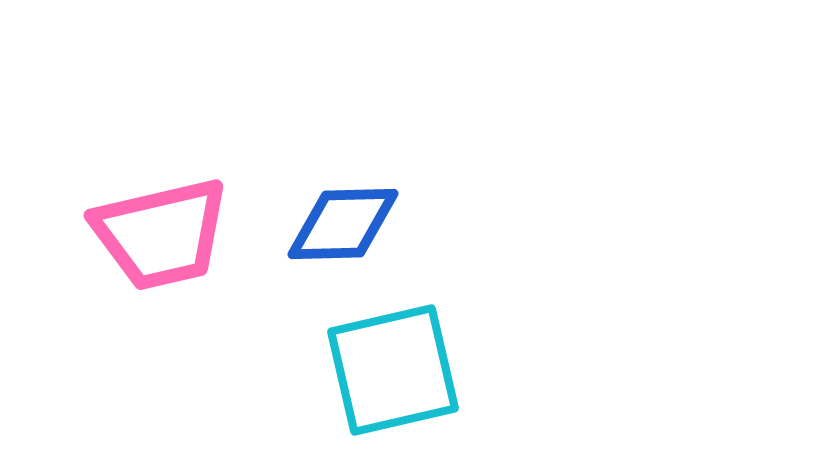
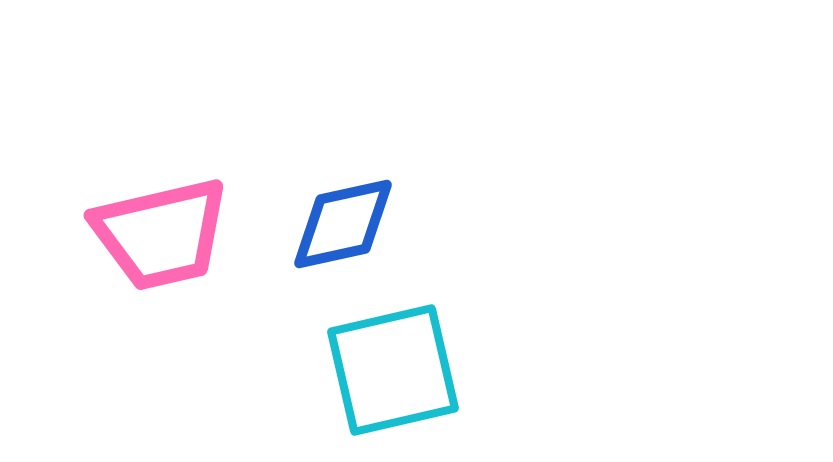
blue diamond: rotated 11 degrees counterclockwise
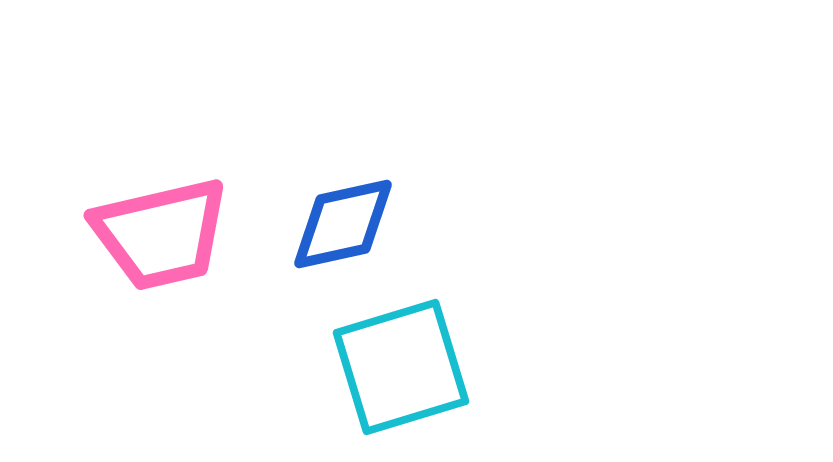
cyan square: moved 8 px right, 3 px up; rotated 4 degrees counterclockwise
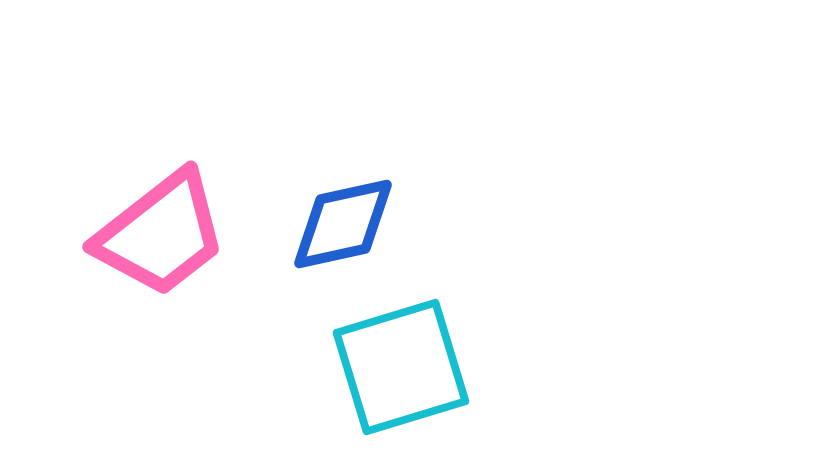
pink trapezoid: rotated 25 degrees counterclockwise
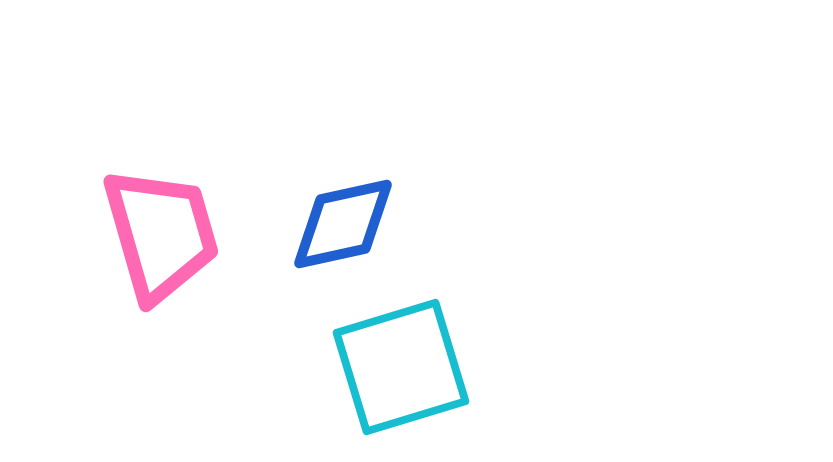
pink trapezoid: rotated 68 degrees counterclockwise
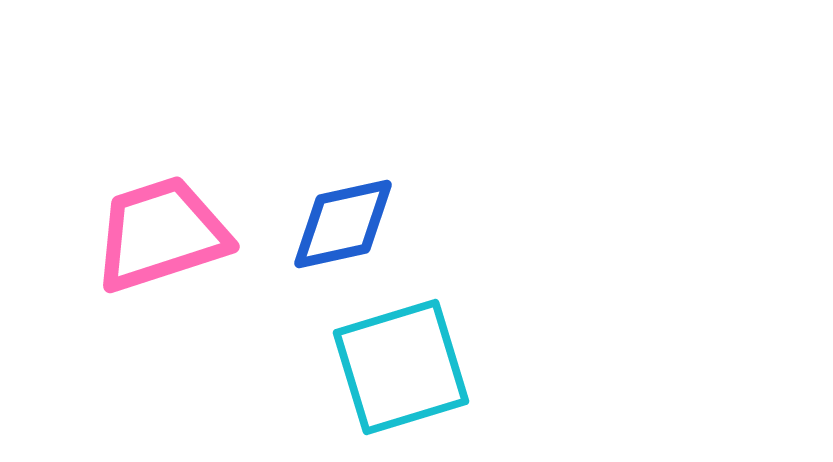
pink trapezoid: rotated 92 degrees counterclockwise
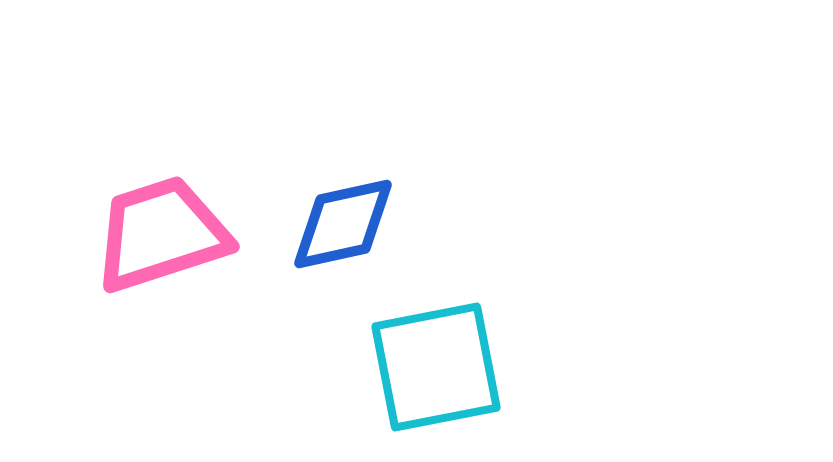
cyan square: moved 35 px right; rotated 6 degrees clockwise
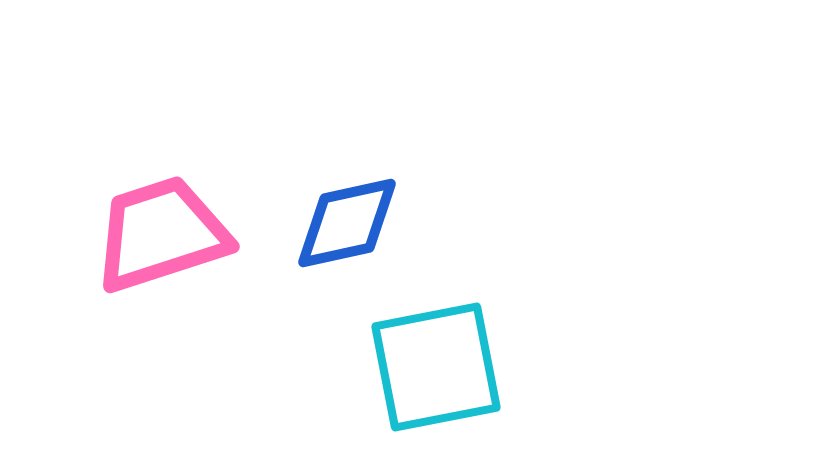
blue diamond: moved 4 px right, 1 px up
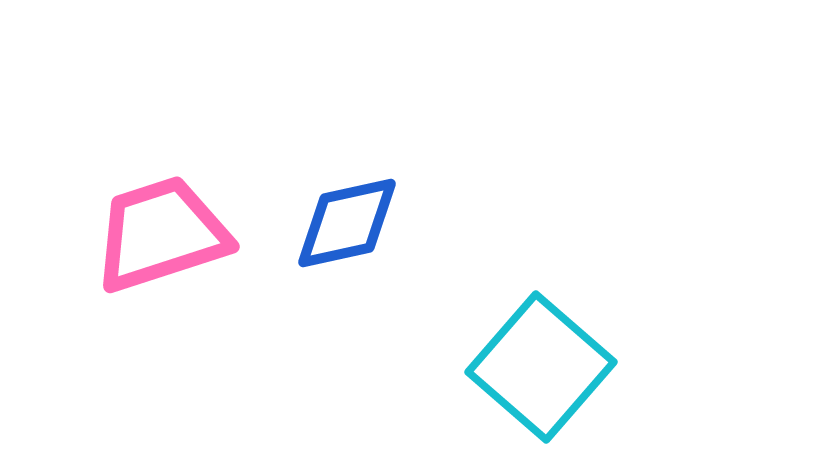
cyan square: moved 105 px right; rotated 38 degrees counterclockwise
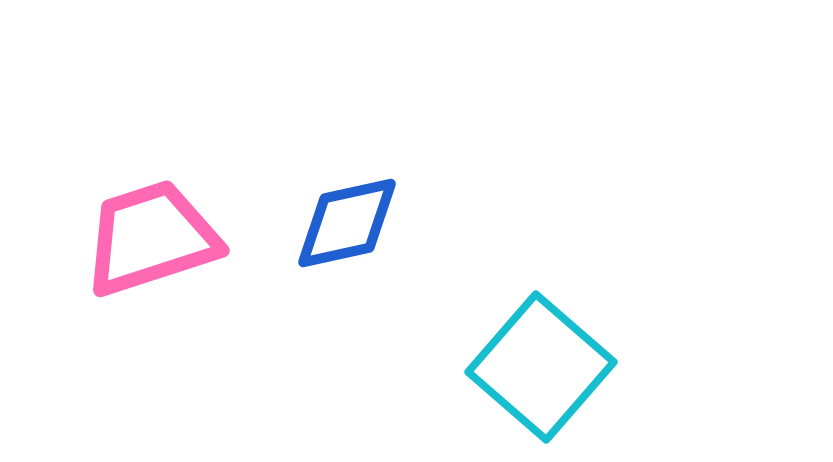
pink trapezoid: moved 10 px left, 4 px down
